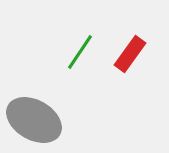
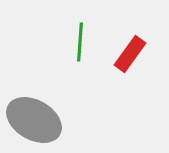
green line: moved 10 px up; rotated 30 degrees counterclockwise
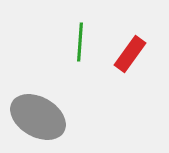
gray ellipse: moved 4 px right, 3 px up
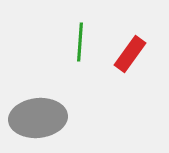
gray ellipse: moved 1 px down; rotated 36 degrees counterclockwise
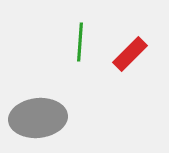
red rectangle: rotated 9 degrees clockwise
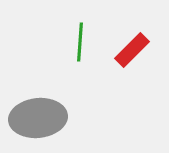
red rectangle: moved 2 px right, 4 px up
